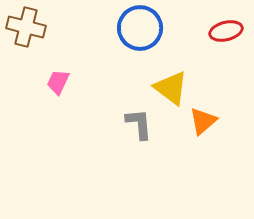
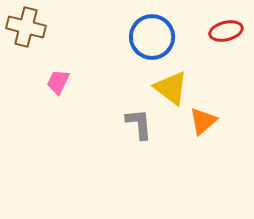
blue circle: moved 12 px right, 9 px down
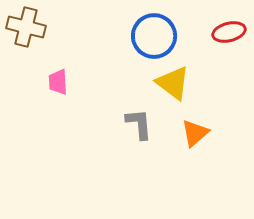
red ellipse: moved 3 px right, 1 px down
blue circle: moved 2 px right, 1 px up
pink trapezoid: rotated 28 degrees counterclockwise
yellow triangle: moved 2 px right, 5 px up
orange triangle: moved 8 px left, 12 px down
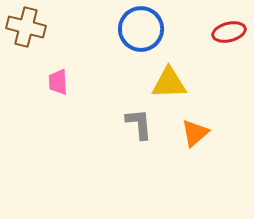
blue circle: moved 13 px left, 7 px up
yellow triangle: moved 4 px left; rotated 39 degrees counterclockwise
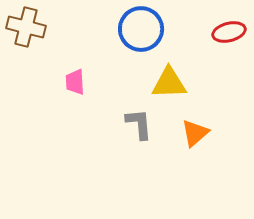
pink trapezoid: moved 17 px right
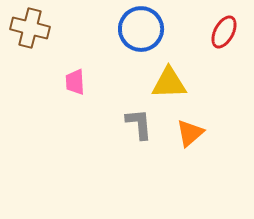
brown cross: moved 4 px right, 1 px down
red ellipse: moved 5 px left; rotated 48 degrees counterclockwise
orange triangle: moved 5 px left
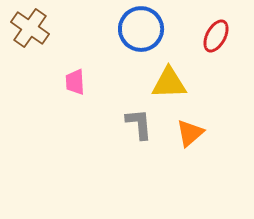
brown cross: rotated 21 degrees clockwise
red ellipse: moved 8 px left, 4 px down
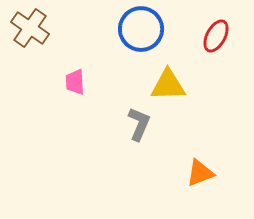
yellow triangle: moved 1 px left, 2 px down
gray L-shape: rotated 28 degrees clockwise
orange triangle: moved 10 px right, 40 px down; rotated 20 degrees clockwise
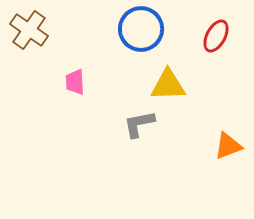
brown cross: moved 1 px left, 2 px down
gray L-shape: rotated 124 degrees counterclockwise
orange triangle: moved 28 px right, 27 px up
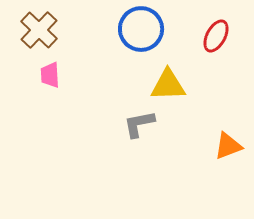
brown cross: moved 10 px right; rotated 9 degrees clockwise
pink trapezoid: moved 25 px left, 7 px up
